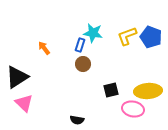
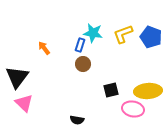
yellow L-shape: moved 4 px left, 2 px up
black triangle: rotated 20 degrees counterclockwise
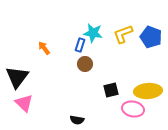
brown circle: moved 2 px right
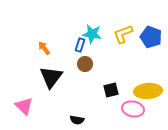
cyan star: moved 1 px left, 1 px down
black triangle: moved 34 px right
pink triangle: moved 3 px down
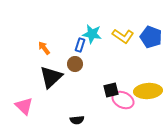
yellow L-shape: moved 2 px down; rotated 125 degrees counterclockwise
brown circle: moved 10 px left
black triangle: rotated 10 degrees clockwise
pink ellipse: moved 10 px left, 9 px up; rotated 15 degrees clockwise
black semicircle: rotated 16 degrees counterclockwise
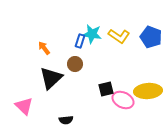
yellow L-shape: moved 4 px left
blue rectangle: moved 4 px up
black triangle: moved 1 px down
black square: moved 5 px left, 1 px up
black semicircle: moved 11 px left
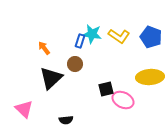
yellow ellipse: moved 2 px right, 14 px up
pink triangle: moved 3 px down
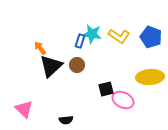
orange arrow: moved 4 px left
brown circle: moved 2 px right, 1 px down
black triangle: moved 12 px up
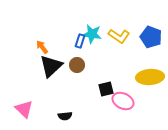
orange arrow: moved 2 px right, 1 px up
pink ellipse: moved 1 px down
black semicircle: moved 1 px left, 4 px up
